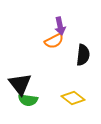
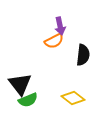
green semicircle: rotated 30 degrees counterclockwise
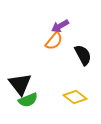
purple arrow: rotated 72 degrees clockwise
orange semicircle: rotated 24 degrees counterclockwise
black semicircle: rotated 35 degrees counterclockwise
yellow diamond: moved 2 px right, 1 px up
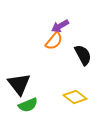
black triangle: moved 1 px left
green semicircle: moved 5 px down
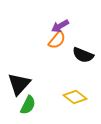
orange semicircle: moved 3 px right, 1 px up
black semicircle: rotated 140 degrees clockwise
black triangle: rotated 20 degrees clockwise
green semicircle: rotated 42 degrees counterclockwise
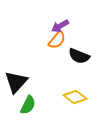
black semicircle: moved 4 px left, 1 px down
black triangle: moved 3 px left, 2 px up
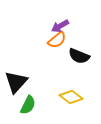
orange semicircle: rotated 12 degrees clockwise
yellow diamond: moved 4 px left
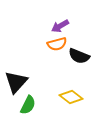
orange semicircle: moved 4 px down; rotated 24 degrees clockwise
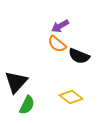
orange semicircle: rotated 54 degrees clockwise
green semicircle: moved 1 px left
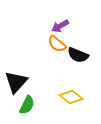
black semicircle: moved 1 px left, 1 px up
